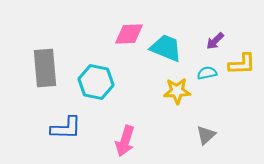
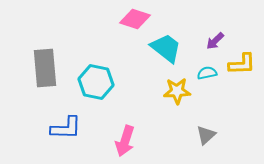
pink diamond: moved 6 px right, 15 px up; rotated 20 degrees clockwise
cyan trapezoid: rotated 16 degrees clockwise
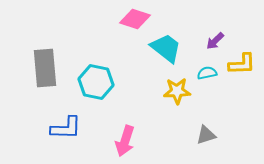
gray triangle: rotated 25 degrees clockwise
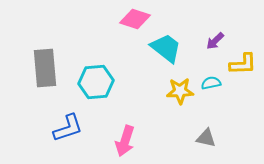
yellow L-shape: moved 1 px right
cyan semicircle: moved 4 px right, 10 px down
cyan hexagon: rotated 16 degrees counterclockwise
yellow star: moved 3 px right
blue L-shape: moved 2 px right; rotated 20 degrees counterclockwise
gray triangle: moved 3 px down; rotated 30 degrees clockwise
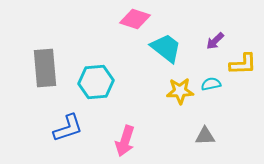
cyan semicircle: moved 1 px down
gray triangle: moved 1 px left, 2 px up; rotated 15 degrees counterclockwise
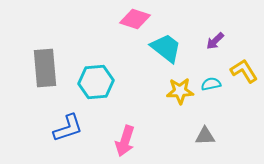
yellow L-shape: moved 1 px right, 7 px down; rotated 120 degrees counterclockwise
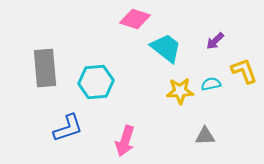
yellow L-shape: rotated 12 degrees clockwise
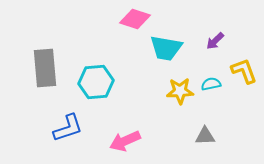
cyan trapezoid: rotated 152 degrees clockwise
pink arrow: rotated 48 degrees clockwise
